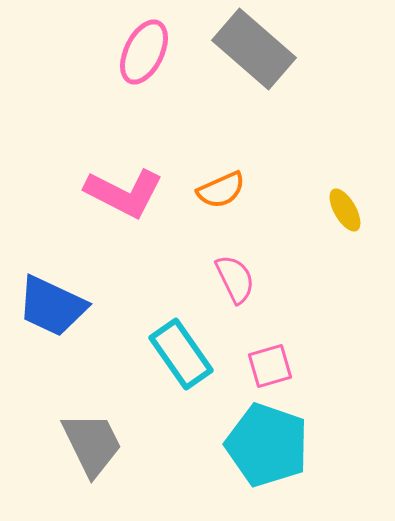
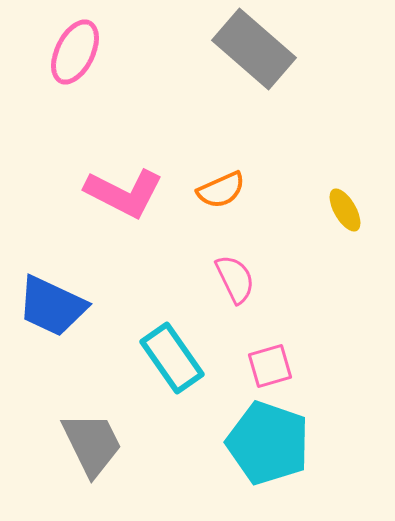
pink ellipse: moved 69 px left
cyan rectangle: moved 9 px left, 4 px down
cyan pentagon: moved 1 px right, 2 px up
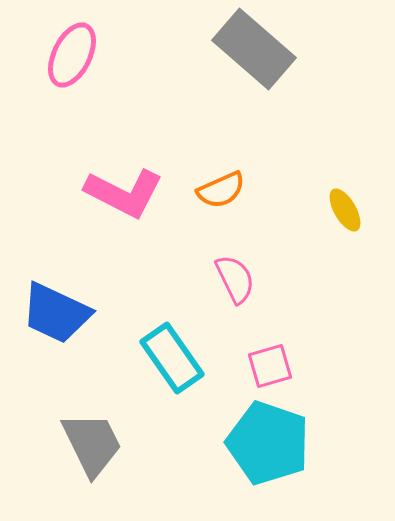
pink ellipse: moved 3 px left, 3 px down
blue trapezoid: moved 4 px right, 7 px down
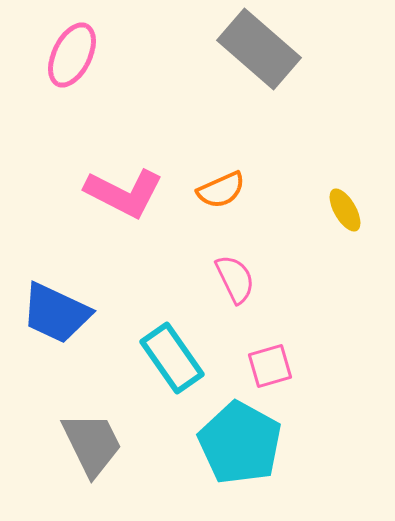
gray rectangle: moved 5 px right
cyan pentagon: moved 28 px left; rotated 10 degrees clockwise
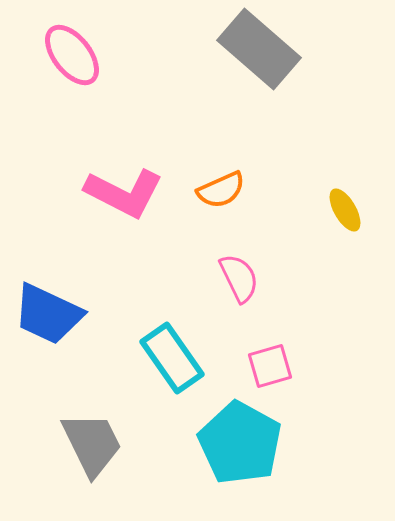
pink ellipse: rotated 64 degrees counterclockwise
pink semicircle: moved 4 px right, 1 px up
blue trapezoid: moved 8 px left, 1 px down
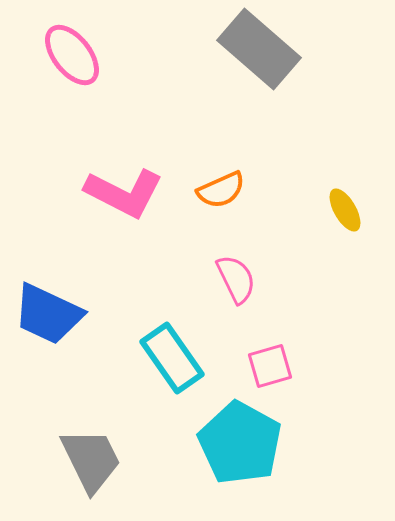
pink semicircle: moved 3 px left, 1 px down
gray trapezoid: moved 1 px left, 16 px down
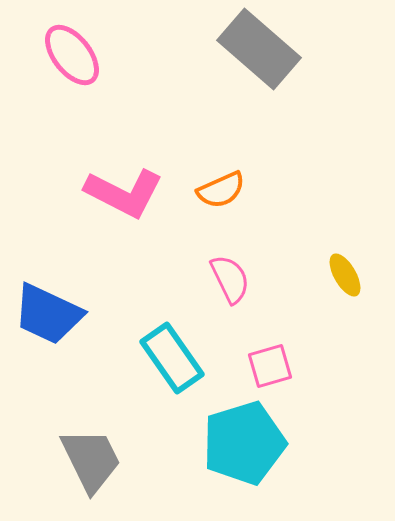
yellow ellipse: moved 65 px down
pink semicircle: moved 6 px left
cyan pentagon: moved 4 px right; rotated 26 degrees clockwise
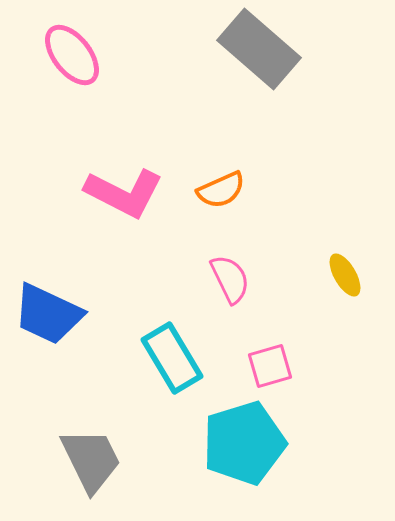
cyan rectangle: rotated 4 degrees clockwise
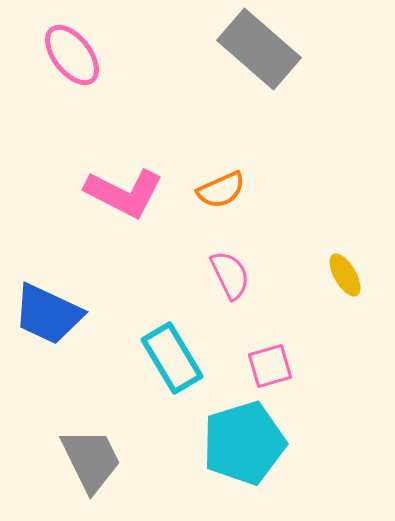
pink semicircle: moved 4 px up
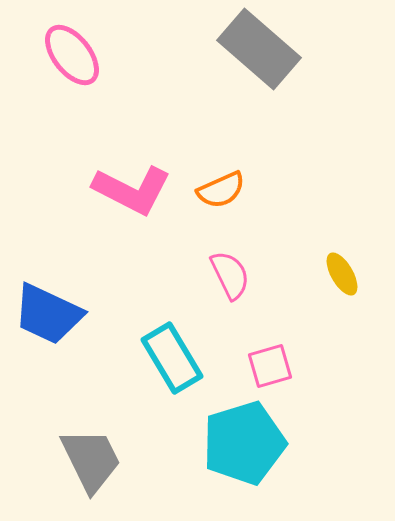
pink L-shape: moved 8 px right, 3 px up
yellow ellipse: moved 3 px left, 1 px up
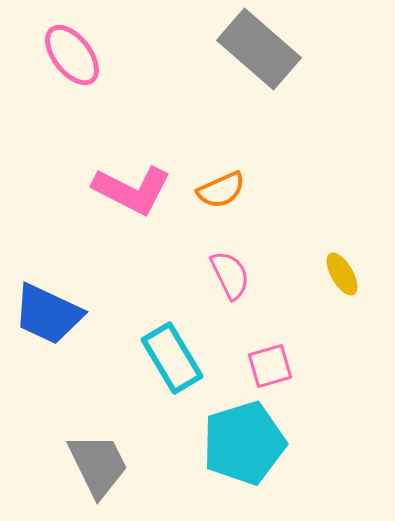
gray trapezoid: moved 7 px right, 5 px down
